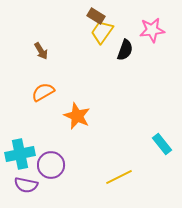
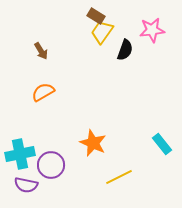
orange star: moved 16 px right, 27 px down
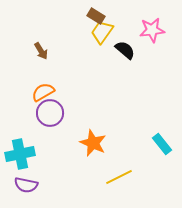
black semicircle: rotated 70 degrees counterclockwise
purple circle: moved 1 px left, 52 px up
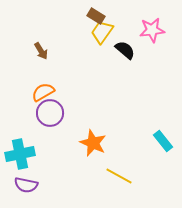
cyan rectangle: moved 1 px right, 3 px up
yellow line: moved 1 px up; rotated 56 degrees clockwise
